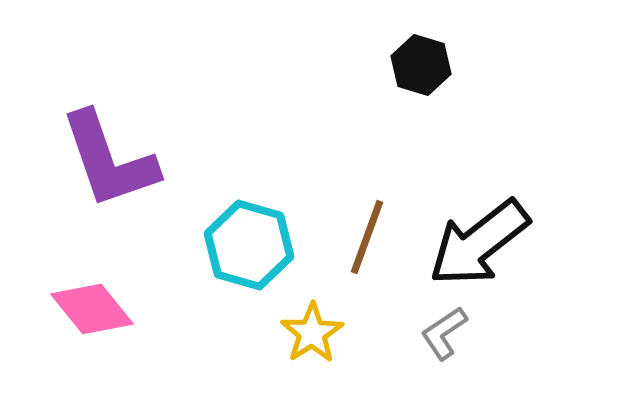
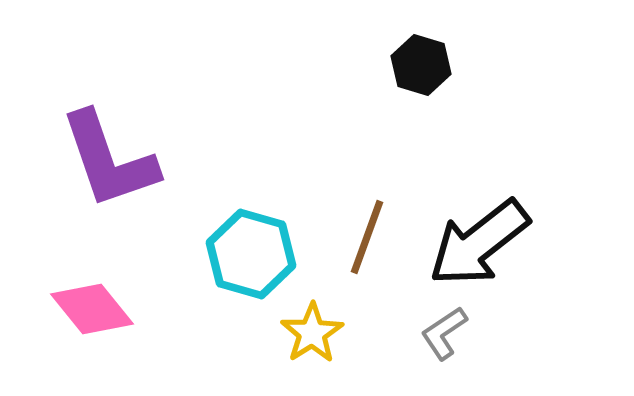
cyan hexagon: moved 2 px right, 9 px down
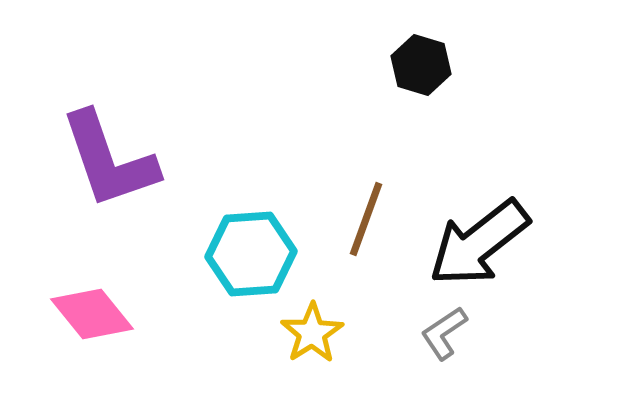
brown line: moved 1 px left, 18 px up
cyan hexagon: rotated 20 degrees counterclockwise
pink diamond: moved 5 px down
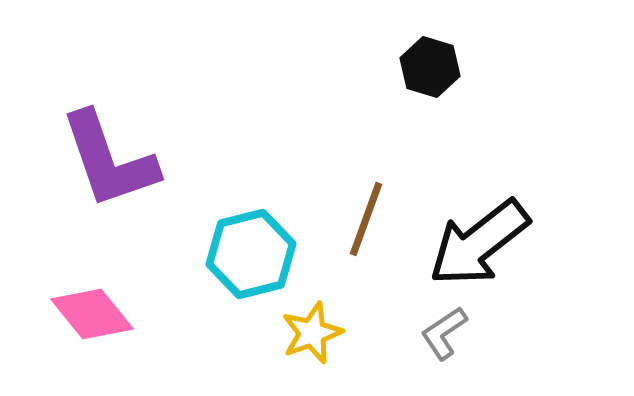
black hexagon: moved 9 px right, 2 px down
cyan hexagon: rotated 10 degrees counterclockwise
yellow star: rotated 12 degrees clockwise
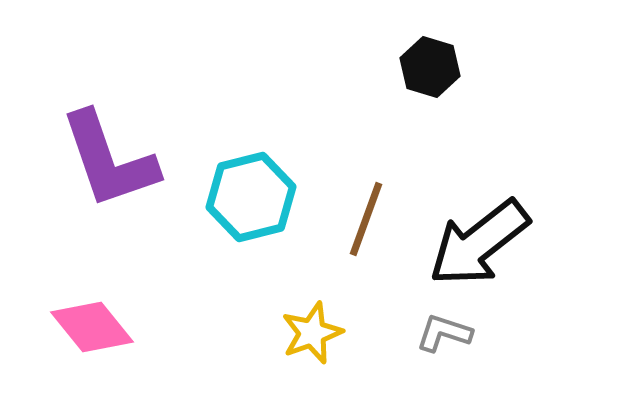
cyan hexagon: moved 57 px up
pink diamond: moved 13 px down
gray L-shape: rotated 52 degrees clockwise
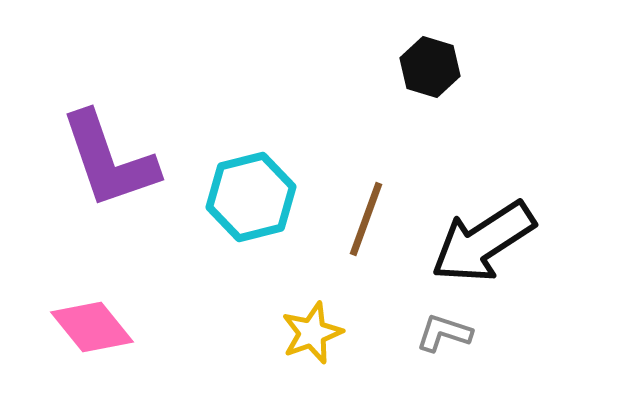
black arrow: moved 4 px right, 1 px up; rotated 5 degrees clockwise
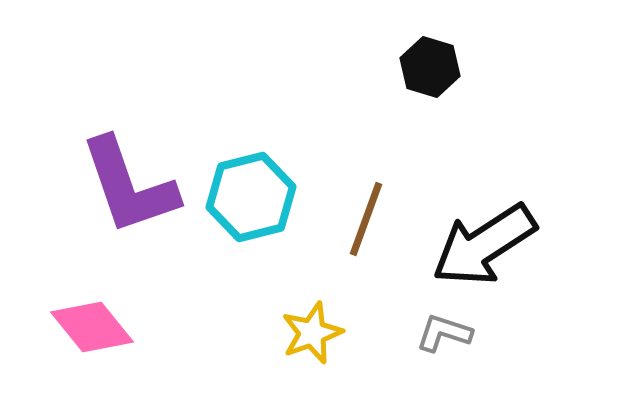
purple L-shape: moved 20 px right, 26 px down
black arrow: moved 1 px right, 3 px down
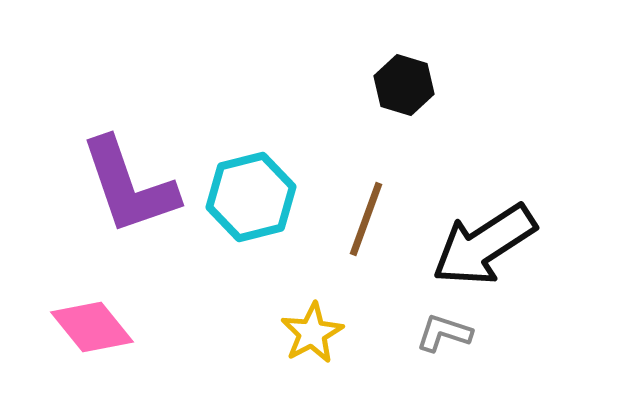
black hexagon: moved 26 px left, 18 px down
yellow star: rotated 8 degrees counterclockwise
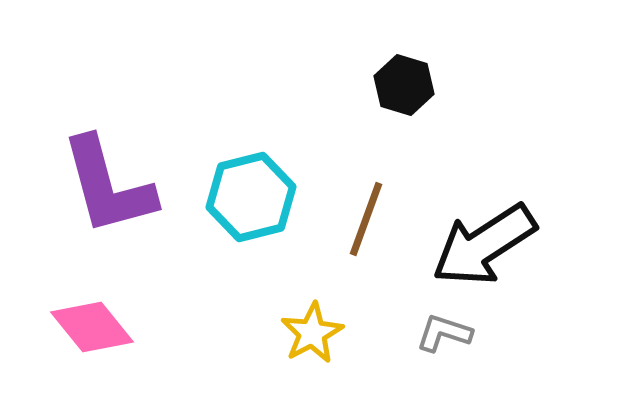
purple L-shape: moved 21 px left; rotated 4 degrees clockwise
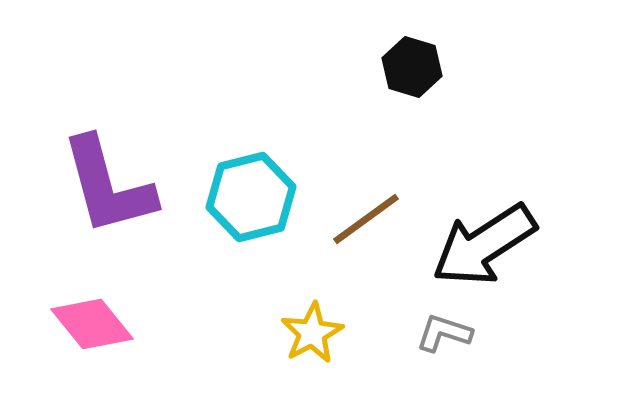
black hexagon: moved 8 px right, 18 px up
brown line: rotated 34 degrees clockwise
pink diamond: moved 3 px up
